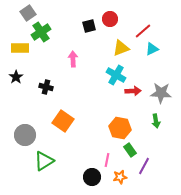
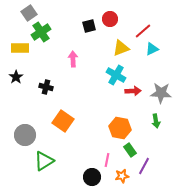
gray square: moved 1 px right
orange star: moved 2 px right, 1 px up
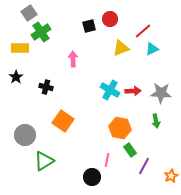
cyan cross: moved 6 px left, 15 px down
orange star: moved 49 px right; rotated 16 degrees counterclockwise
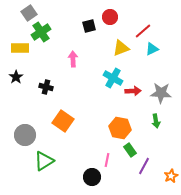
red circle: moved 2 px up
cyan cross: moved 3 px right, 12 px up
